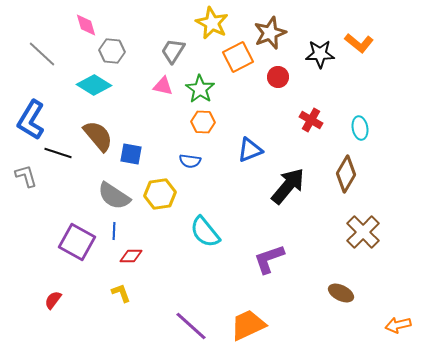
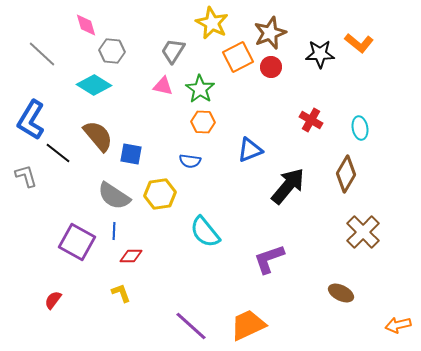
red circle: moved 7 px left, 10 px up
black line: rotated 20 degrees clockwise
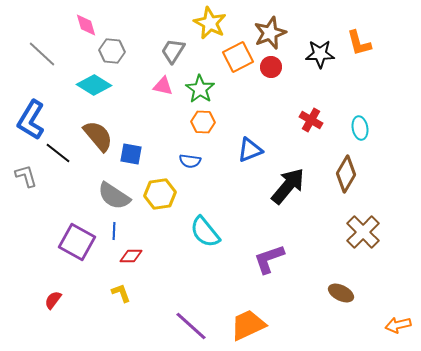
yellow star: moved 2 px left
orange L-shape: rotated 36 degrees clockwise
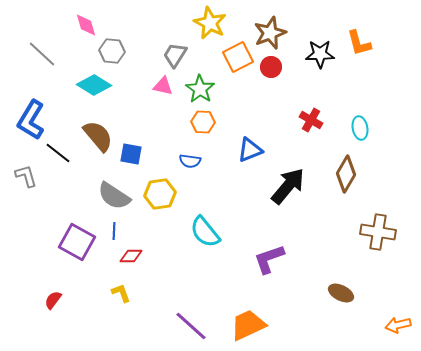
gray trapezoid: moved 2 px right, 4 px down
brown cross: moved 15 px right; rotated 36 degrees counterclockwise
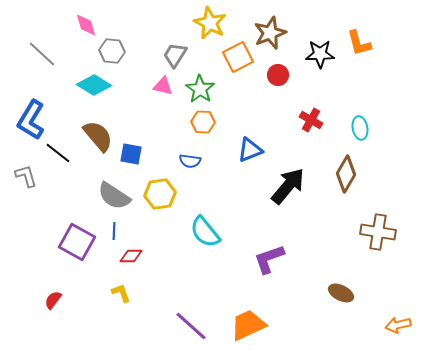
red circle: moved 7 px right, 8 px down
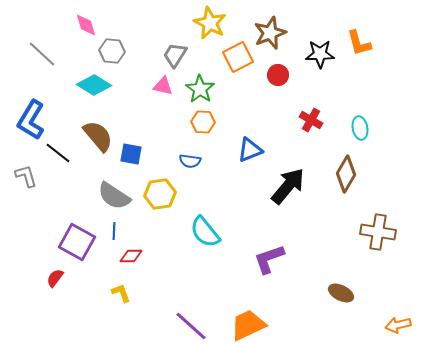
red semicircle: moved 2 px right, 22 px up
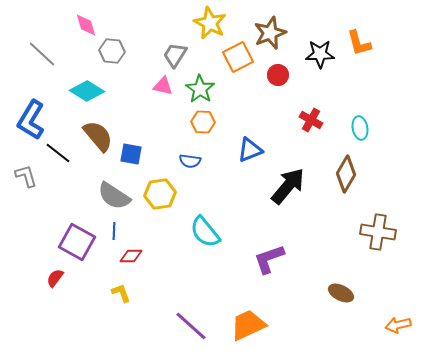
cyan diamond: moved 7 px left, 6 px down
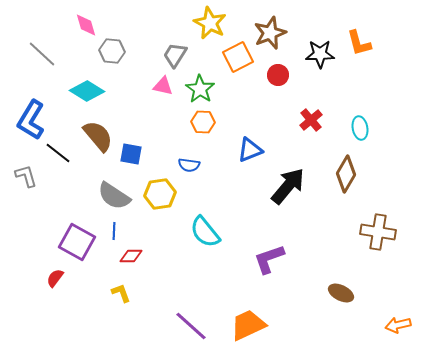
red cross: rotated 20 degrees clockwise
blue semicircle: moved 1 px left, 4 px down
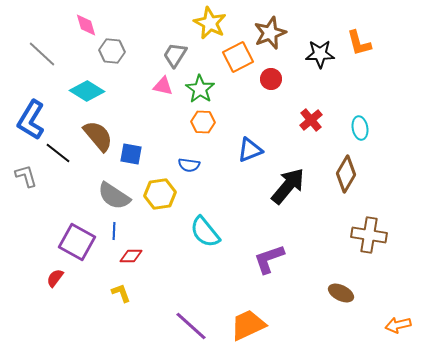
red circle: moved 7 px left, 4 px down
brown cross: moved 9 px left, 3 px down
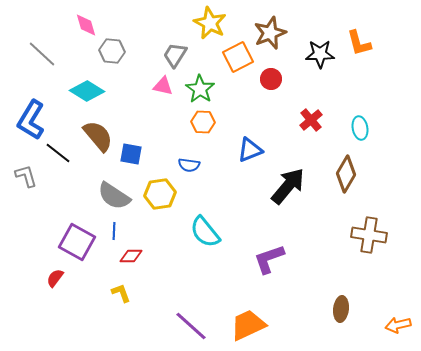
brown ellipse: moved 16 px down; rotated 70 degrees clockwise
